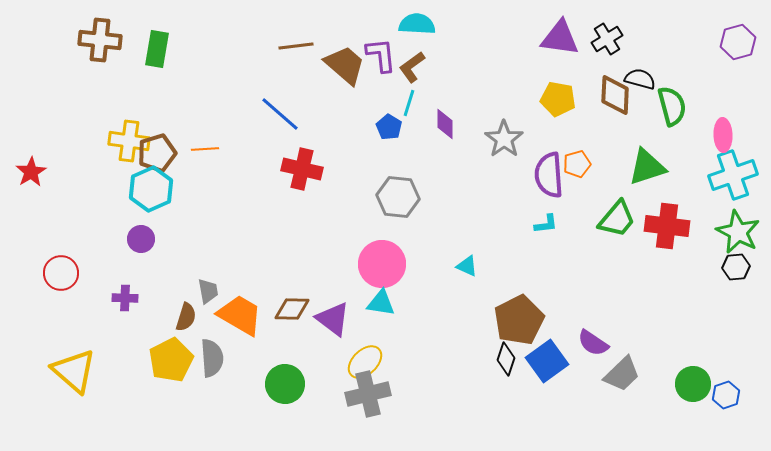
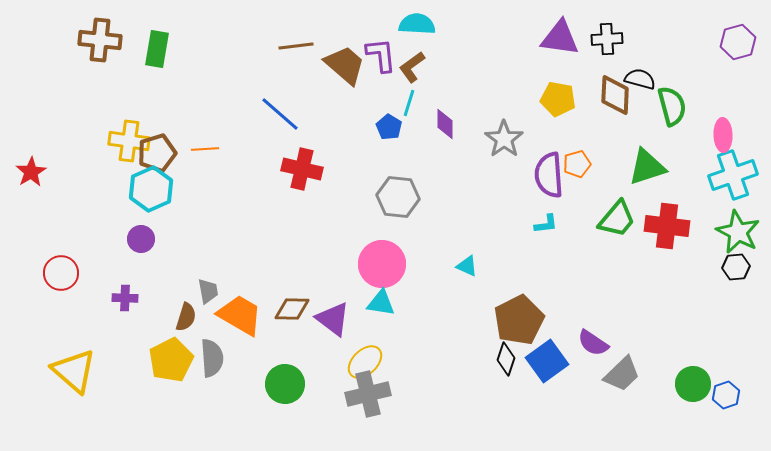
black cross at (607, 39): rotated 28 degrees clockwise
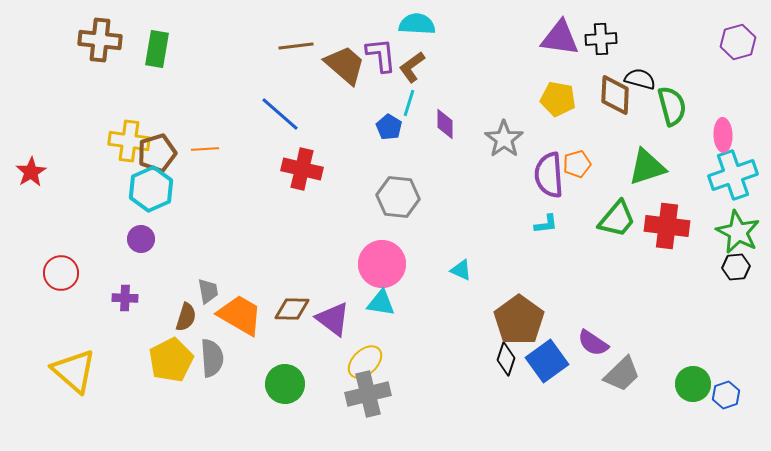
black cross at (607, 39): moved 6 px left
cyan triangle at (467, 266): moved 6 px left, 4 px down
brown pentagon at (519, 320): rotated 9 degrees counterclockwise
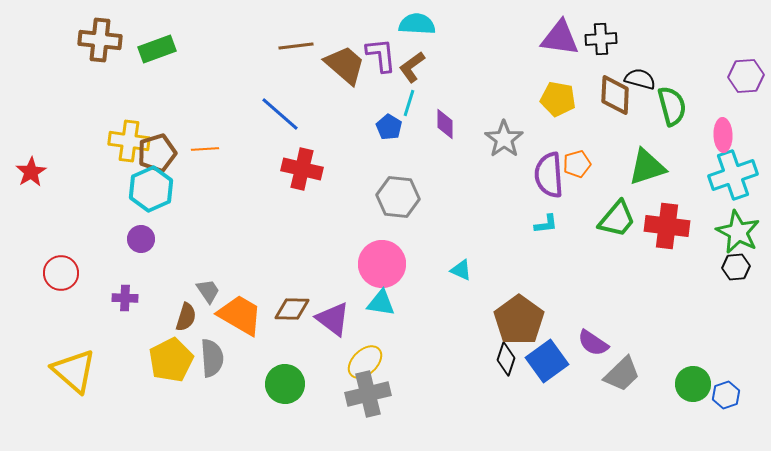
purple hexagon at (738, 42): moved 8 px right, 34 px down; rotated 12 degrees clockwise
green rectangle at (157, 49): rotated 60 degrees clockwise
gray trapezoid at (208, 291): rotated 24 degrees counterclockwise
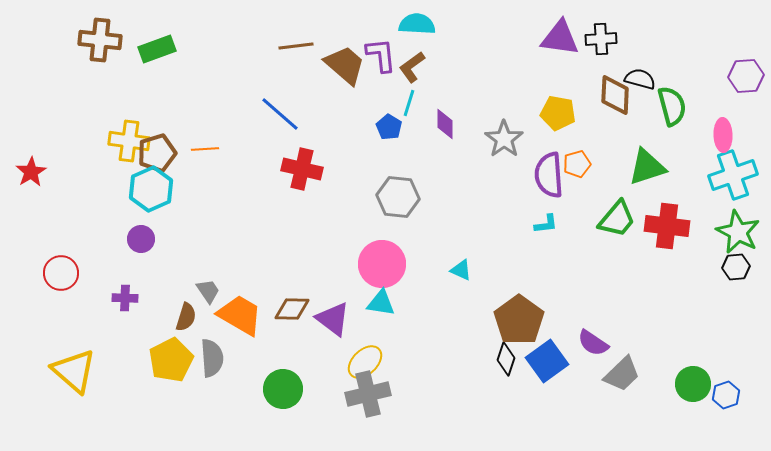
yellow pentagon at (558, 99): moved 14 px down
green circle at (285, 384): moved 2 px left, 5 px down
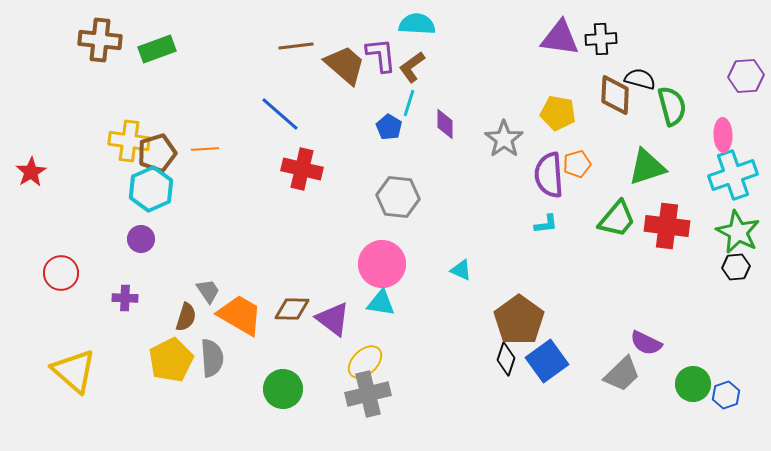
purple semicircle at (593, 343): moved 53 px right; rotated 8 degrees counterclockwise
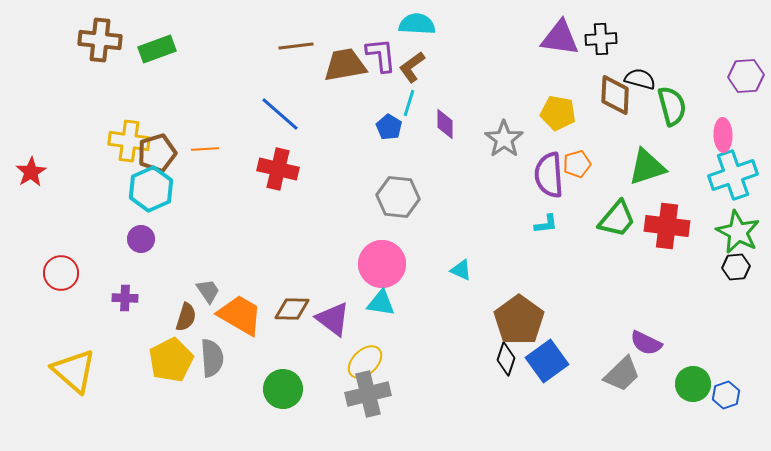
brown trapezoid at (345, 65): rotated 51 degrees counterclockwise
red cross at (302, 169): moved 24 px left
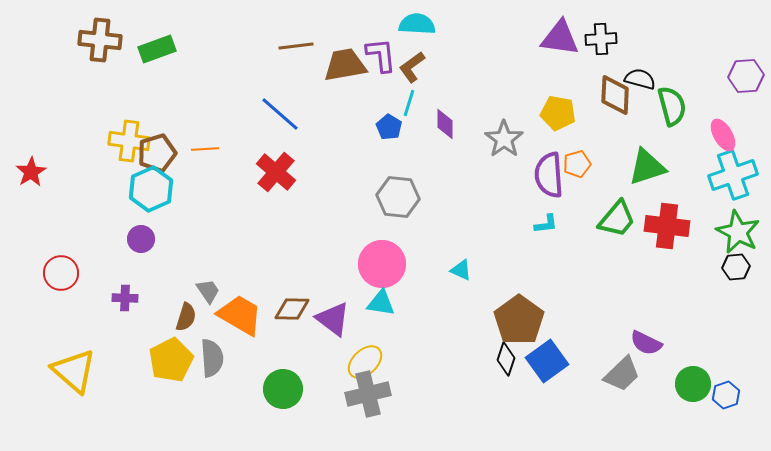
pink ellipse at (723, 135): rotated 28 degrees counterclockwise
red cross at (278, 169): moved 2 px left, 3 px down; rotated 27 degrees clockwise
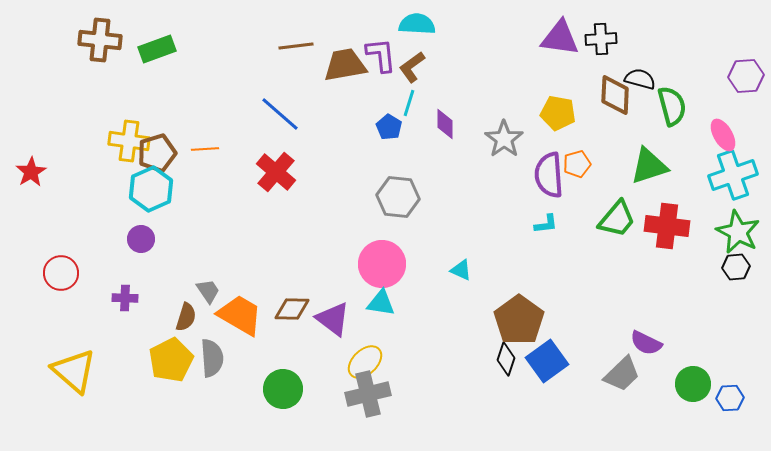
green triangle at (647, 167): moved 2 px right, 1 px up
blue hexagon at (726, 395): moved 4 px right, 3 px down; rotated 16 degrees clockwise
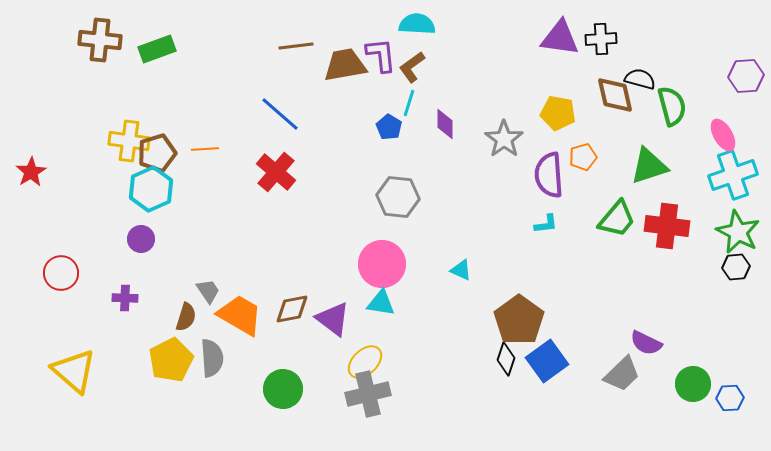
brown diamond at (615, 95): rotated 15 degrees counterclockwise
orange pentagon at (577, 164): moved 6 px right, 7 px up
brown diamond at (292, 309): rotated 12 degrees counterclockwise
